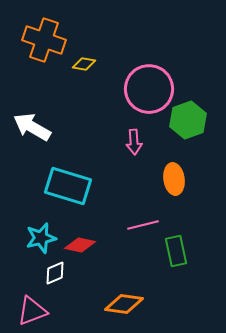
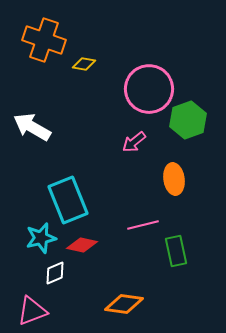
pink arrow: rotated 55 degrees clockwise
cyan rectangle: moved 14 px down; rotated 51 degrees clockwise
red diamond: moved 2 px right
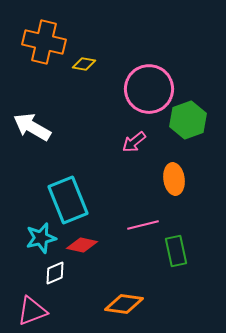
orange cross: moved 2 px down; rotated 6 degrees counterclockwise
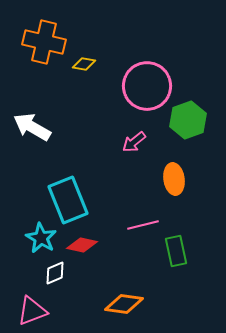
pink circle: moved 2 px left, 3 px up
cyan star: rotated 28 degrees counterclockwise
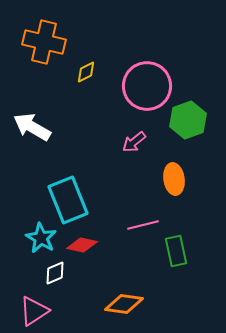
yellow diamond: moved 2 px right, 8 px down; rotated 35 degrees counterclockwise
pink triangle: moved 2 px right; rotated 12 degrees counterclockwise
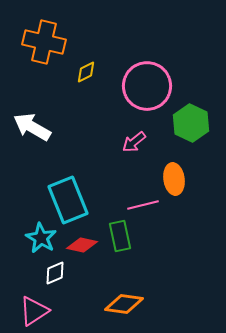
green hexagon: moved 3 px right, 3 px down; rotated 15 degrees counterclockwise
pink line: moved 20 px up
green rectangle: moved 56 px left, 15 px up
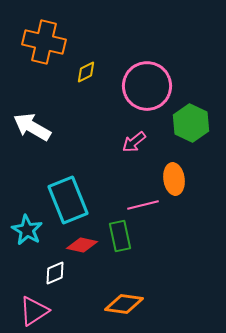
cyan star: moved 14 px left, 8 px up
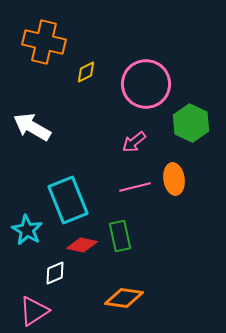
pink circle: moved 1 px left, 2 px up
pink line: moved 8 px left, 18 px up
orange diamond: moved 6 px up
